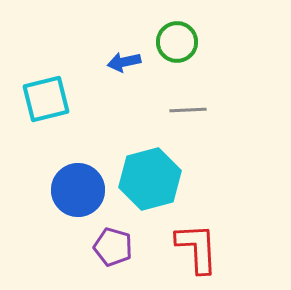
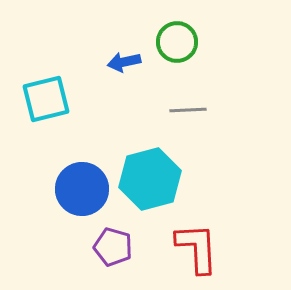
blue circle: moved 4 px right, 1 px up
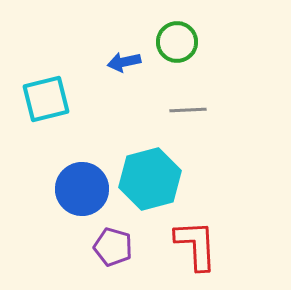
red L-shape: moved 1 px left, 3 px up
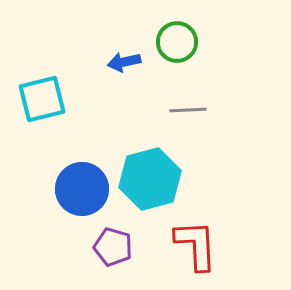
cyan square: moved 4 px left
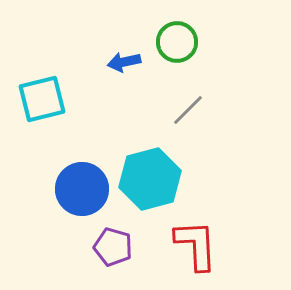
gray line: rotated 42 degrees counterclockwise
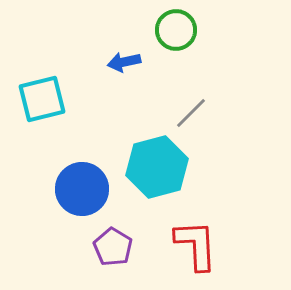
green circle: moved 1 px left, 12 px up
gray line: moved 3 px right, 3 px down
cyan hexagon: moved 7 px right, 12 px up
purple pentagon: rotated 15 degrees clockwise
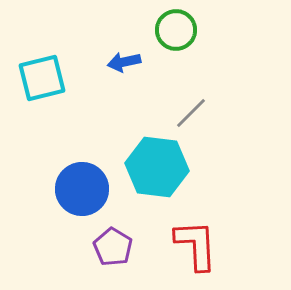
cyan square: moved 21 px up
cyan hexagon: rotated 22 degrees clockwise
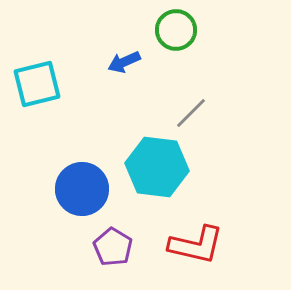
blue arrow: rotated 12 degrees counterclockwise
cyan square: moved 5 px left, 6 px down
red L-shape: rotated 106 degrees clockwise
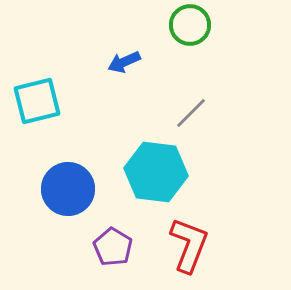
green circle: moved 14 px right, 5 px up
cyan square: moved 17 px down
cyan hexagon: moved 1 px left, 5 px down
blue circle: moved 14 px left
red L-shape: moved 7 px left; rotated 82 degrees counterclockwise
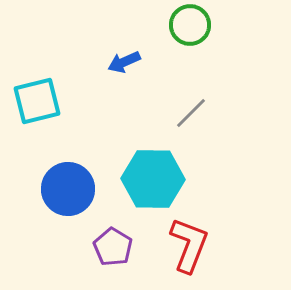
cyan hexagon: moved 3 px left, 7 px down; rotated 6 degrees counterclockwise
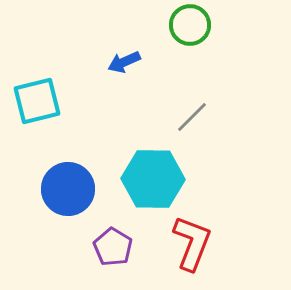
gray line: moved 1 px right, 4 px down
red L-shape: moved 3 px right, 2 px up
